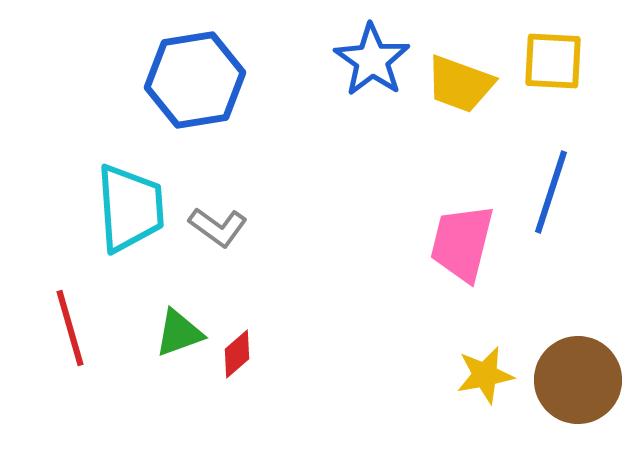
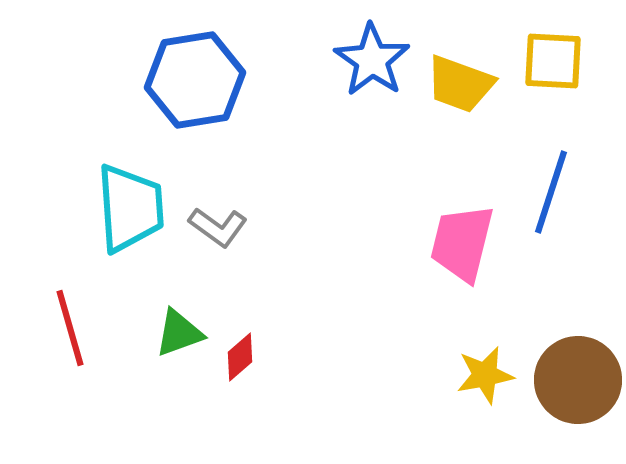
red diamond: moved 3 px right, 3 px down
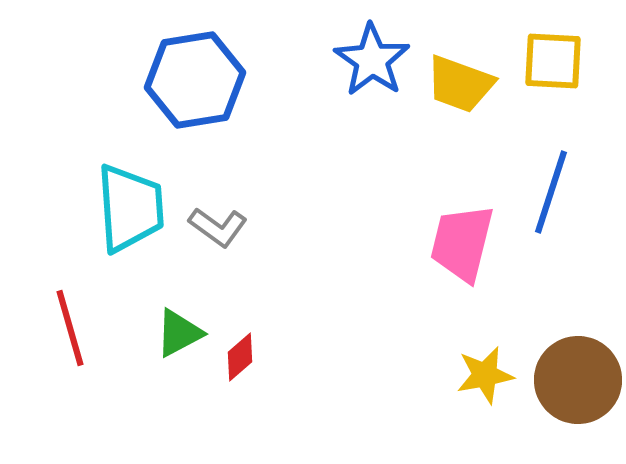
green triangle: rotated 8 degrees counterclockwise
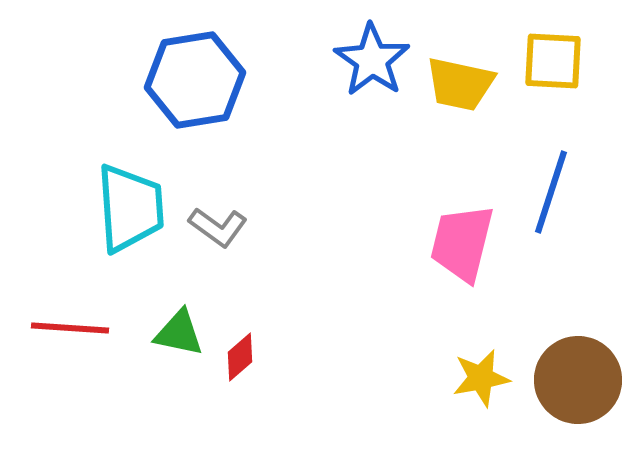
yellow trapezoid: rotated 8 degrees counterclockwise
red line: rotated 70 degrees counterclockwise
green triangle: rotated 40 degrees clockwise
yellow star: moved 4 px left, 3 px down
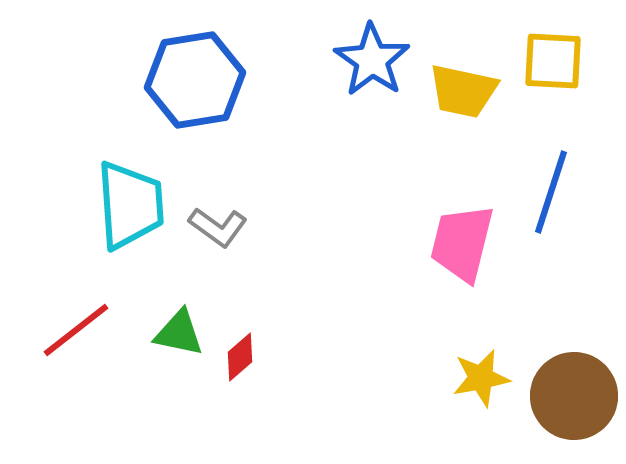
yellow trapezoid: moved 3 px right, 7 px down
cyan trapezoid: moved 3 px up
red line: moved 6 px right, 2 px down; rotated 42 degrees counterclockwise
brown circle: moved 4 px left, 16 px down
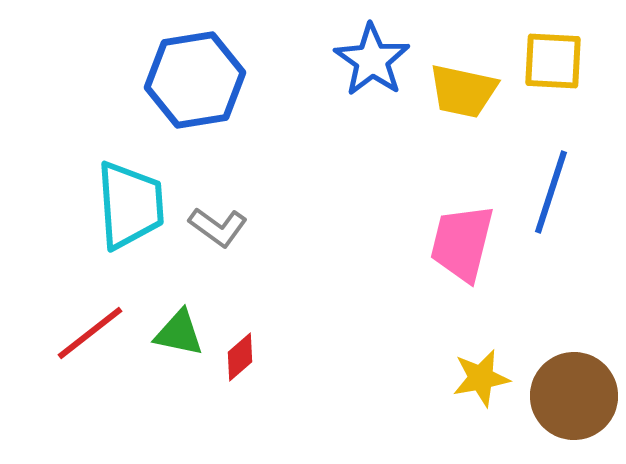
red line: moved 14 px right, 3 px down
